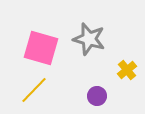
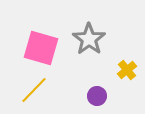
gray star: rotated 20 degrees clockwise
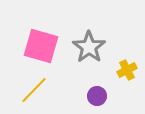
gray star: moved 8 px down
pink square: moved 2 px up
yellow cross: rotated 12 degrees clockwise
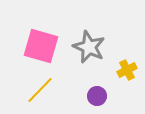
gray star: rotated 12 degrees counterclockwise
yellow line: moved 6 px right
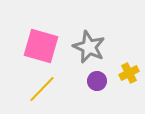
yellow cross: moved 2 px right, 3 px down
yellow line: moved 2 px right, 1 px up
purple circle: moved 15 px up
